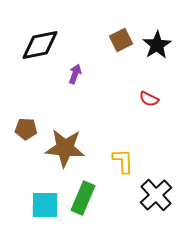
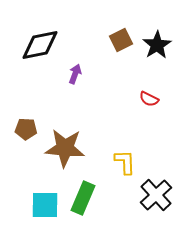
yellow L-shape: moved 2 px right, 1 px down
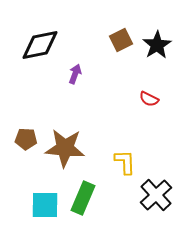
brown pentagon: moved 10 px down
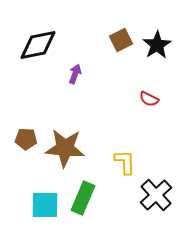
black diamond: moved 2 px left
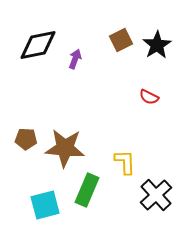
purple arrow: moved 15 px up
red semicircle: moved 2 px up
green rectangle: moved 4 px right, 8 px up
cyan square: rotated 16 degrees counterclockwise
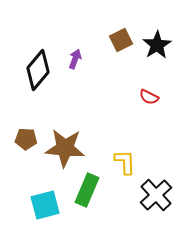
black diamond: moved 25 px down; rotated 39 degrees counterclockwise
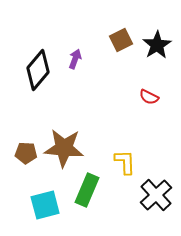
brown pentagon: moved 14 px down
brown star: moved 1 px left
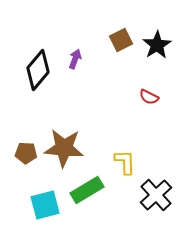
green rectangle: rotated 36 degrees clockwise
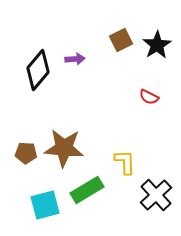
purple arrow: rotated 66 degrees clockwise
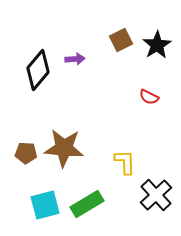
green rectangle: moved 14 px down
